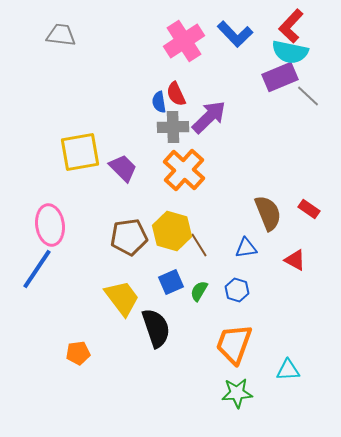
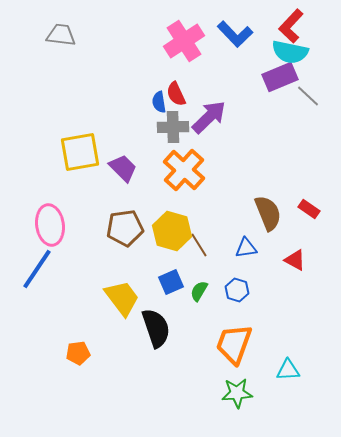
brown pentagon: moved 4 px left, 9 px up
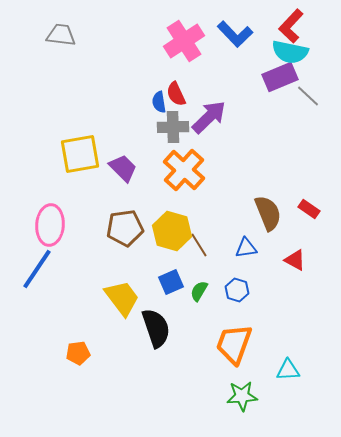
yellow square: moved 2 px down
pink ellipse: rotated 12 degrees clockwise
green star: moved 5 px right, 3 px down
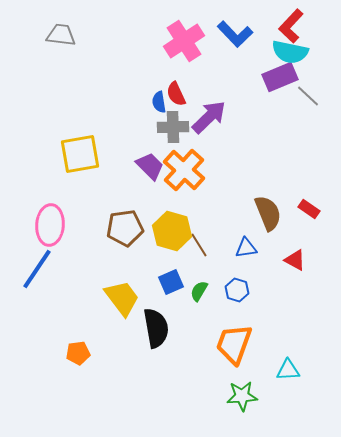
purple trapezoid: moved 27 px right, 2 px up
black semicircle: rotated 9 degrees clockwise
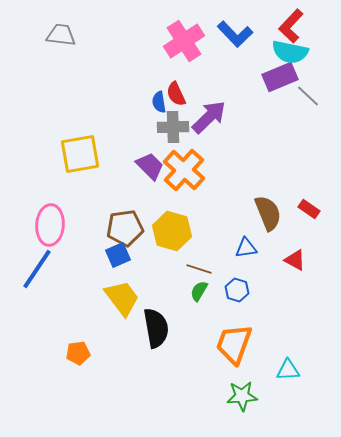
brown line: moved 24 px down; rotated 40 degrees counterclockwise
blue square: moved 53 px left, 27 px up
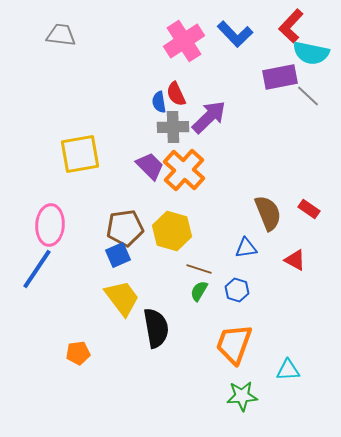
cyan semicircle: moved 21 px right, 1 px down
purple rectangle: rotated 12 degrees clockwise
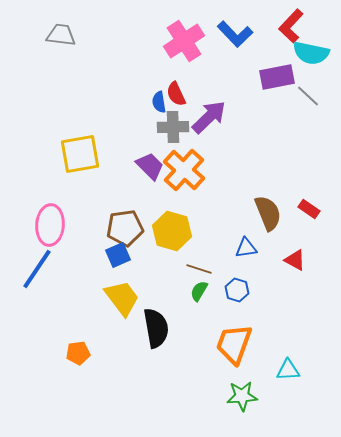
purple rectangle: moved 3 px left
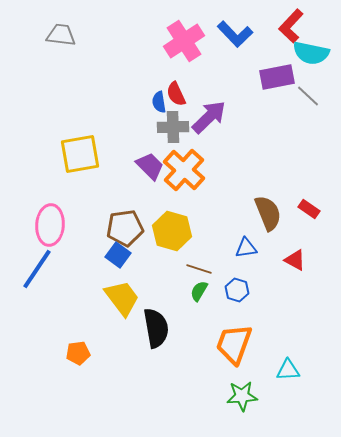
blue square: rotated 30 degrees counterclockwise
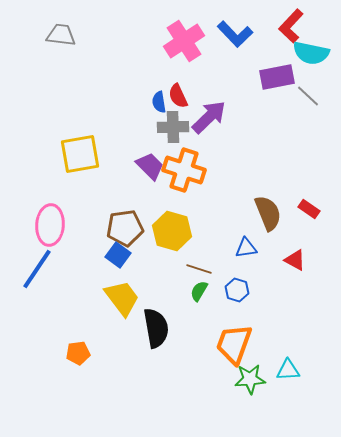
red semicircle: moved 2 px right, 2 px down
orange cross: rotated 24 degrees counterclockwise
green star: moved 8 px right, 17 px up
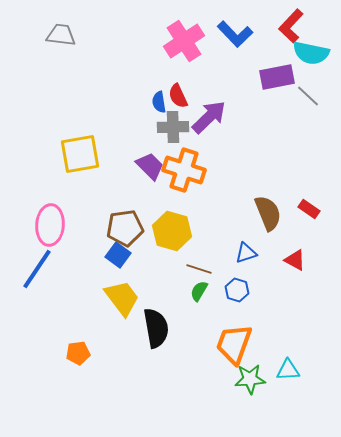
blue triangle: moved 5 px down; rotated 10 degrees counterclockwise
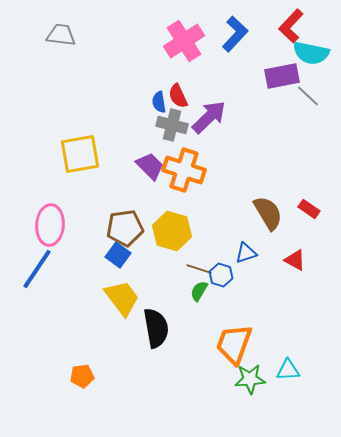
blue L-shape: rotated 93 degrees counterclockwise
purple rectangle: moved 5 px right, 1 px up
gray cross: moved 1 px left, 2 px up; rotated 16 degrees clockwise
brown semicircle: rotated 9 degrees counterclockwise
blue hexagon: moved 16 px left, 15 px up
orange pentagon: moved 4 px right, 23 px down
